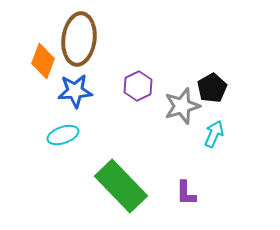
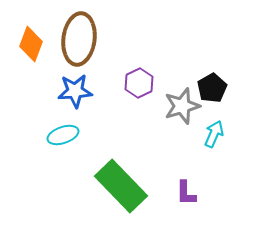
orange diamond: moved 12 px left, 17 px up
purple hexagon: moved 1 px right, 3 px up
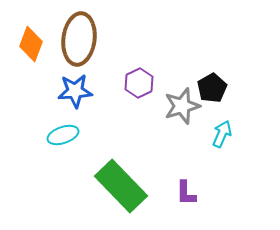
cyan arrow: moved 8 px right
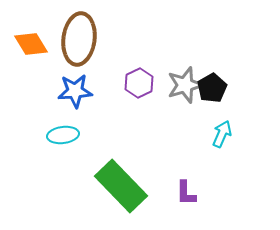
orange diamond: rotated 52 degrees counterclockwise
gray star: moved 3 px right, 21 px up
cyan ellipse: rotated 12 degrees clockwise
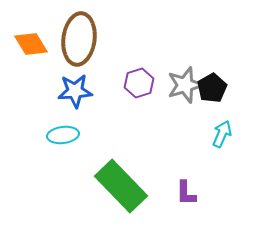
purple hexagon: rotated 8 degrees clockwise
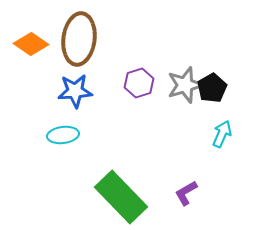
orange diamond: rotated 24 degrees counterclockwise
green rectangle: moved 11 px down
purple L-shape: rotated 60 degrees clockwise
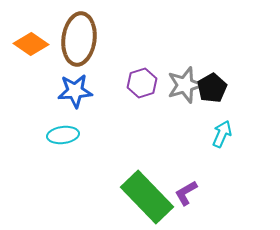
purple hexagon: moved 3 px right
green rectangle: moved 26 px right
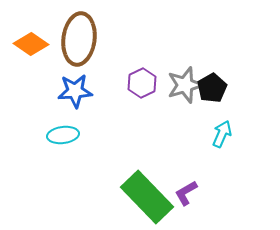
purple hexagon: rotated 8 degrees counterclockwise
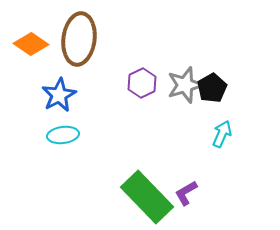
blue star: moved 16 px left, 4 px down; rotated 24 degrees counterclockwise
